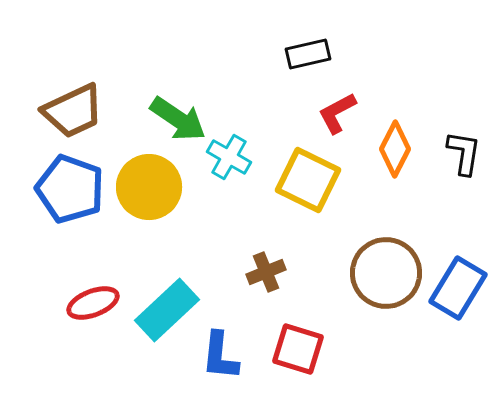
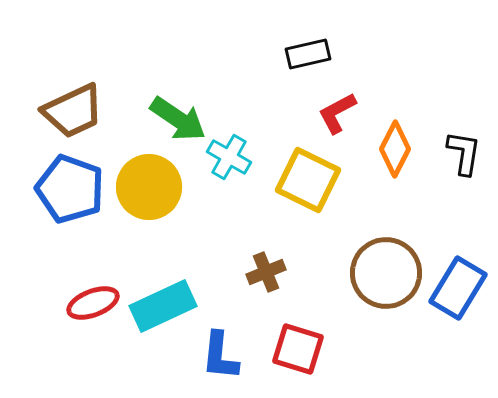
cyan rectangle: moved 4 px left, 4 px up; rotated 18 degrees clockwise
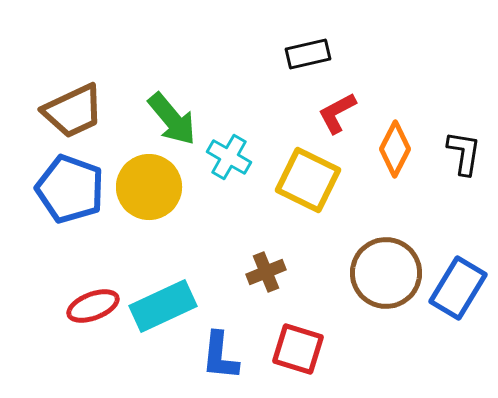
green arrow: moved 6 px left; rotated 16 degrees clockwise
red ellipse: moved 3 px down
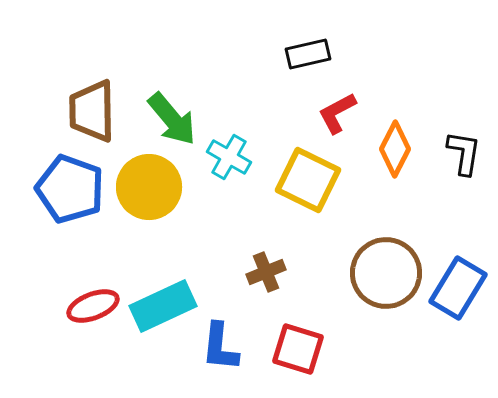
brown trapezoid: moved 19 px right; rotated 114 degrees clockwise
blue L-shape: moved 9 px up
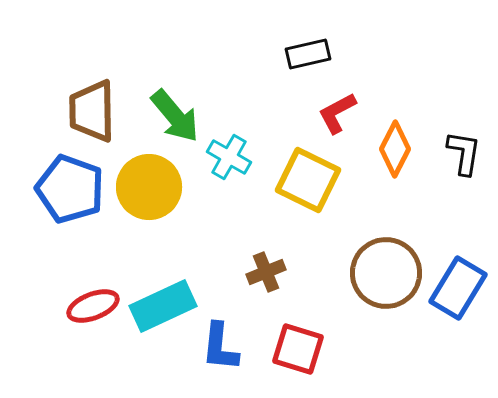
green arrow: moved 3 px right, 3 px up
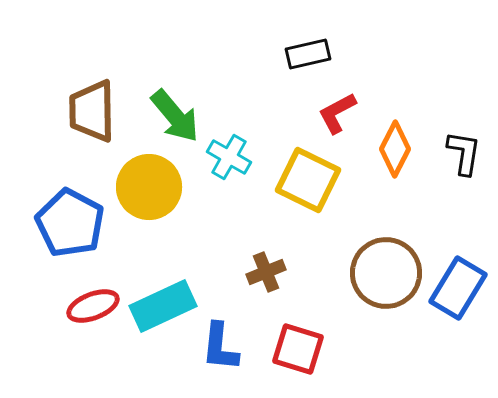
blue pentagon: moved 34 px down; rotated 8 degrees clockwise
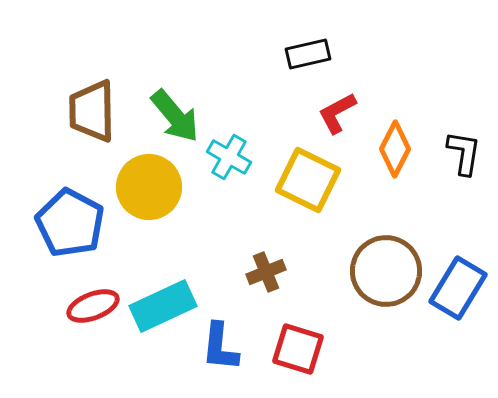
brown circle: moved 2 px up
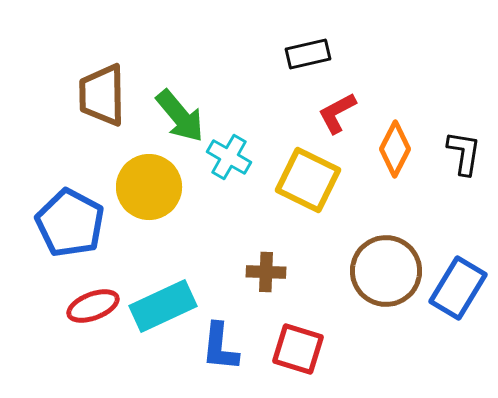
brown trapezoid: moved 10 px right, 16 px up
green arrow: moved 5 px right
brown cross: rotated 24 degrees clockwise
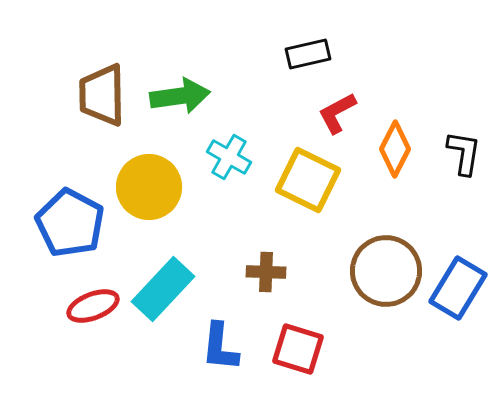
green arrow: moved 20 px up; rotated 58 degrees counterclockwise
cyan rectangle: moved 17 px up; rotated 22 degrees counterclockwise
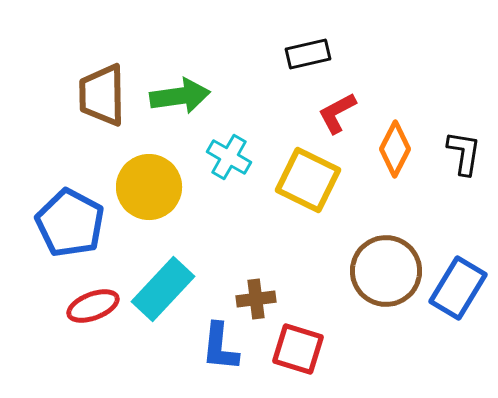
brown cross: moved 10 px left, 27 px down; rotated 9 degrees counterclockwise
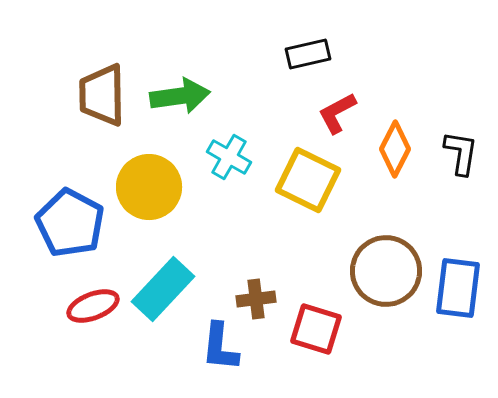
black L-shape: moved 3 px left
blue rectangle: rotated 24 degrees counterclockwise
red square: moved 18 px right, 20 px up
